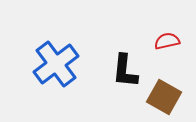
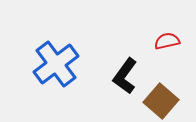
black L-shape: moved 5 px down; rotated 30 degrees clockwise
brown square: moved 3 px left, 4 px down; rotated 12 degrees clockwise
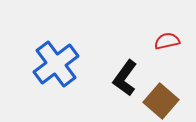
black L-shape: moved 2 px down
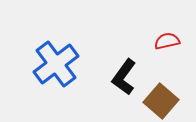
black L-shape: moved 1 px left, 1 px up
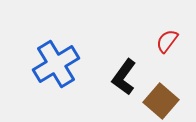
red semicircle: rotated 40 degrees counterclockwise
blue cross: rotated 6 degrees clockwise
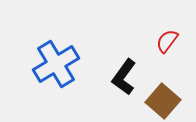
brown square: moved 2 px right
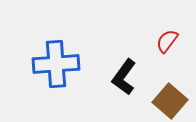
blue cross: rotated 27 degrees clockwise
brown square: moved 7 px right
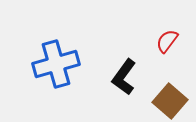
blue cross: rotated 12 degrees counterclockwise
